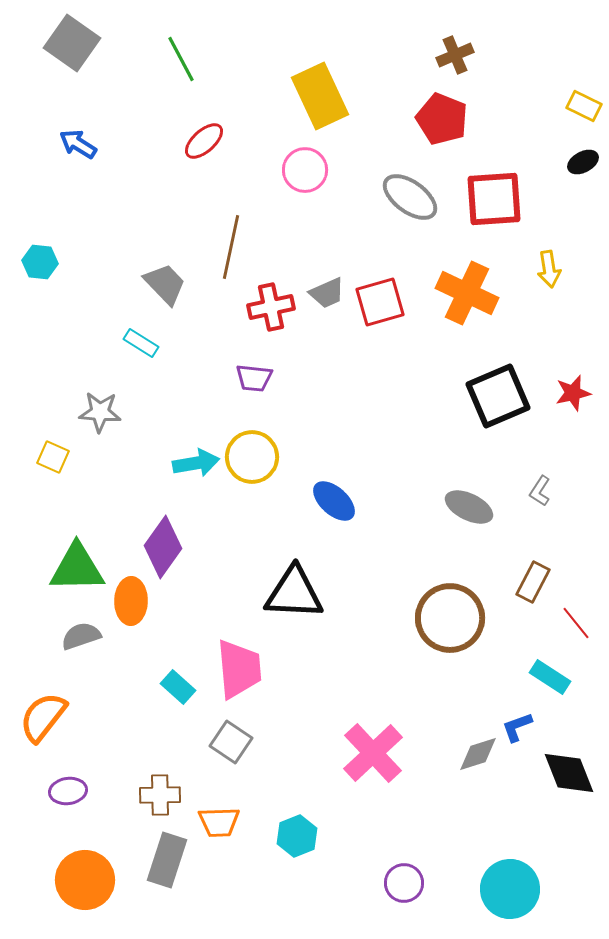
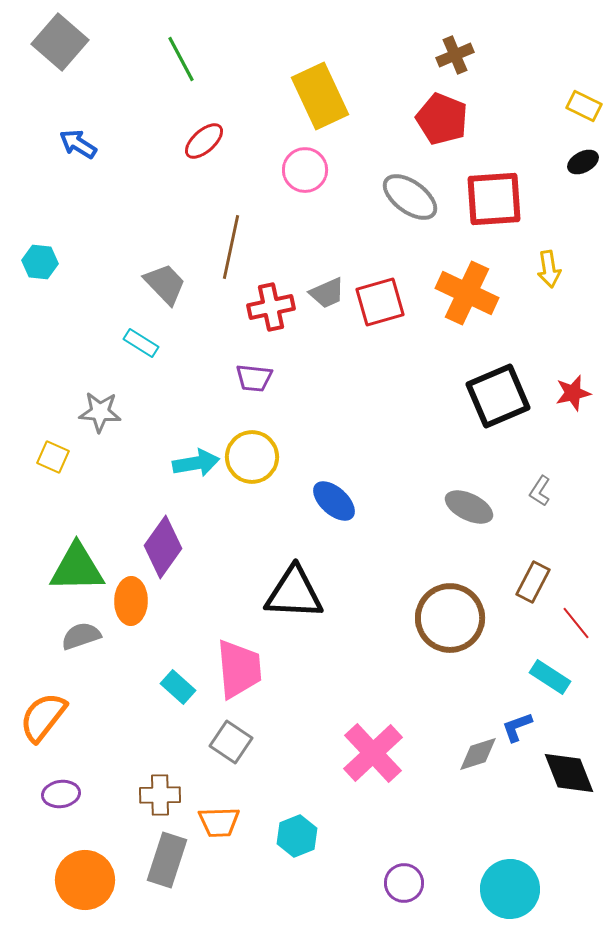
gray square at (72, 43): moved 12 px left, 1 px up; rotated 6 degrees clockwise
purple ellipse at (68, 791): moved 7 px left, 3 px down
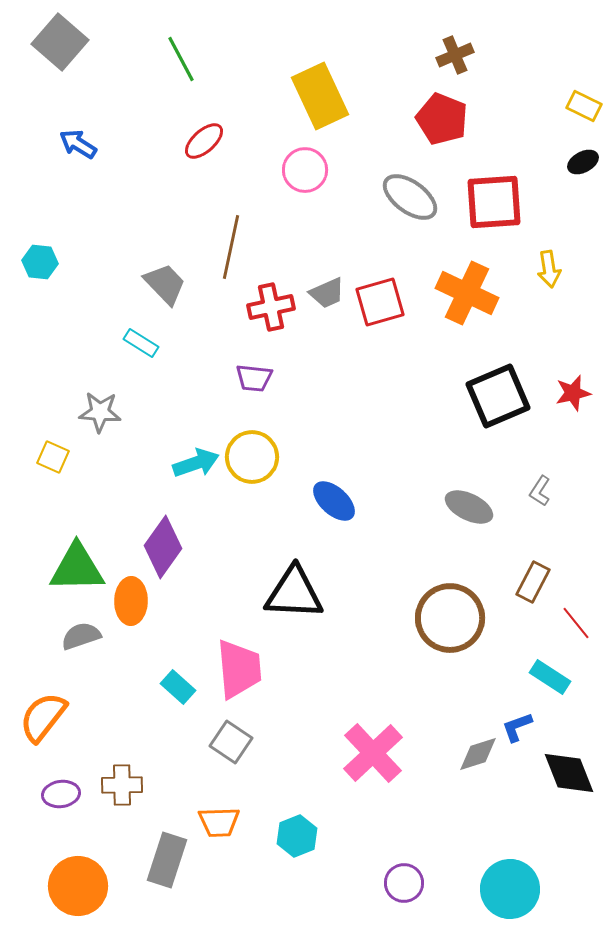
red square at (494, 199): moved 3 px down
cyan arrow at (196, 463): rotated 9 degrees counterclockwise
brown cross at (160, 795): moved 38 px left, 10 px up
orange circle at (85, 880): moved 7 px left, 6 px down
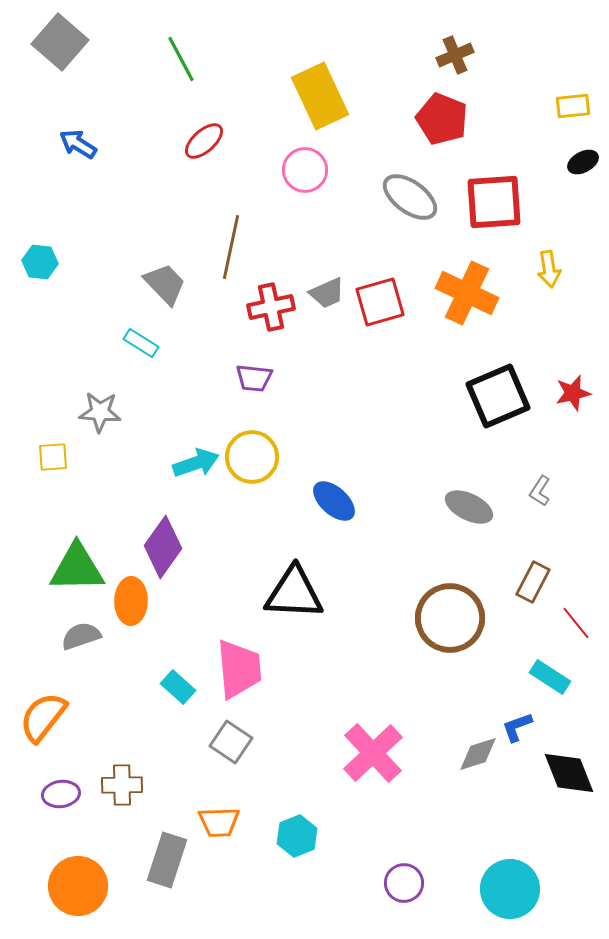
yellow rectangle at (584, 106): moved 11 px left; rotated 32 degrees counterclockwise
yellow square at (53, 457): rotated 28 degrees counterclockwise
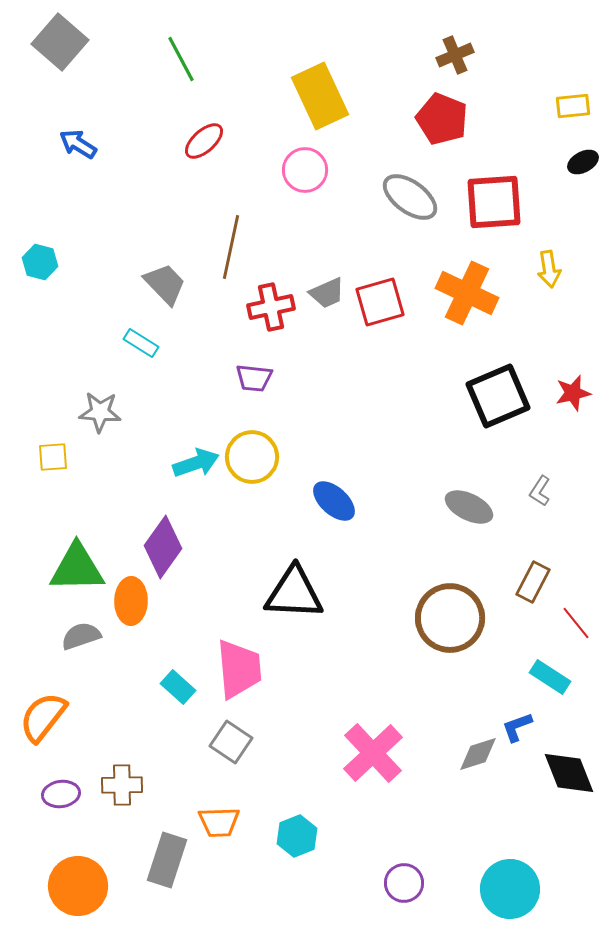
cyan hexagon at (40, 262): rotated 8 degrees clockwise
